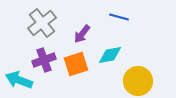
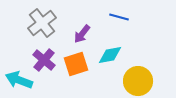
purple cross: rotated 30 degrees counterclockwise
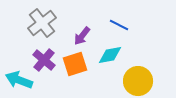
blue line: moved 8 px down; rotated 12 degrees clockwise
purple arrow: moved 2 px down
orange square: moved 1 px left
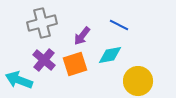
gray cross: rotated 24 degrees clockwise
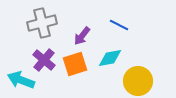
cyan diamond: moved 3 px down
cyan arrow: moved 2 px right
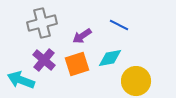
purple arrow: rotated 18 degrees clockwise
orange square: moved 2 px right
yellow circle: moved 2 px left
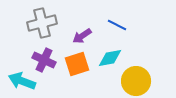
blue line: moved 2 px left
purple cross: rotated 15 degrees counterclockwise
cyan arrow: moved 1 px right, 1 px down
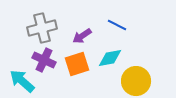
gray cross: moved 5 px down
cyan arrow: rotated 20 degrees clockwise
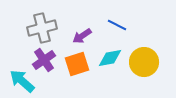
purple cross: rotated 30 degrees clockwise
yellow circle: moved 8 px right, 19 px up
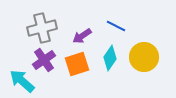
blue line: moved 1 px left, 1 px down
cyan diamond: rotated 45 degrees counterclockwise
yellow circle: moved 5 px up
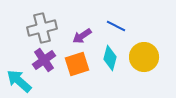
cyan diamond: rotated 20 degrees counterclockwise
cyan arrow: moved 3 px left
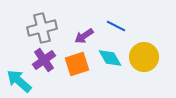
purple arrow: moved 2 px right
cyan diamond: rotated 45 degrees counterclockwise
